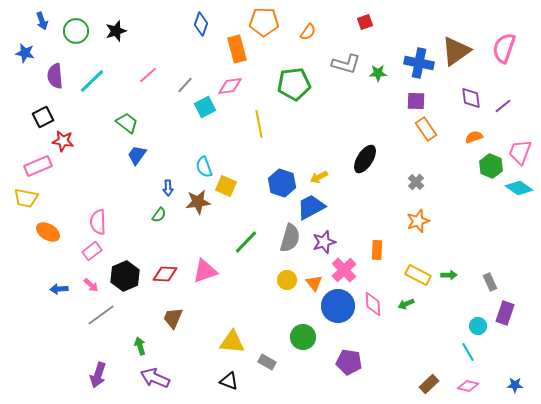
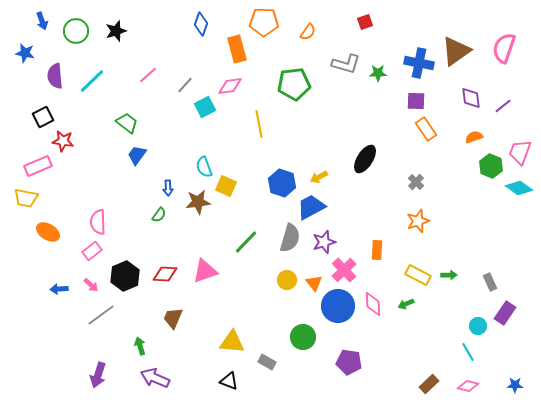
purple rectangle at (505, 313): rotated 15 degrees clockwise
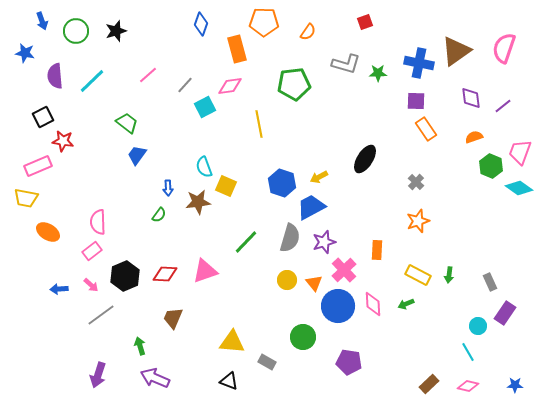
green arrow at (449, 275): rotated 98 degrees clockwise
